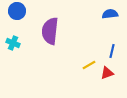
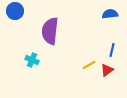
blue circle: moved 2 px left
cyan cross: moved 19 px right, 17 px down
blue line: moved 1 px up
red triangle: moved 3 px up; rotated 16 degrees counterclockwise
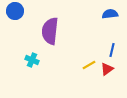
red triangle: moved 1 px up
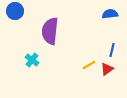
cyan cross: rotated 16 degrees clockwise
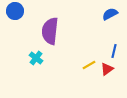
blue semicircle: rotated 21 degrees counterclockwise
blue line: moved 2 px right, 1 px down
cyan cross: moved 4 px right, 2 px up
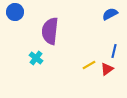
blue circle: moved 1 px down
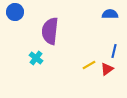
blue semicircle: rotated 28 degrees clockwise
